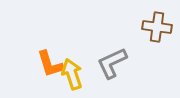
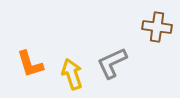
orange L-shape: moved 20 px left
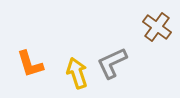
brown cross: rotated 28 degrees clockwise
yellow arrow: moved 5 px right, 1 px up
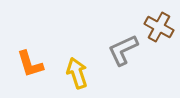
brown cross: moved 2 px right; rotated 8 degrees counterclockwise
gray L-shape: moved 11 px right, 13 px up
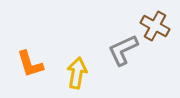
brown cross: moved 4 px left, 1 px up
yellow arrow: rotated 28 degrees clockwise
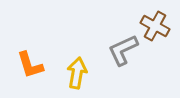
orange L-shape: moved 1 px down
